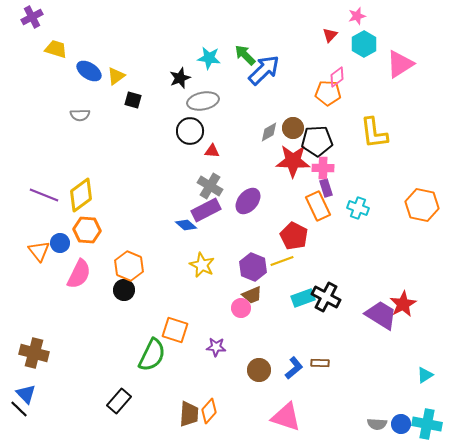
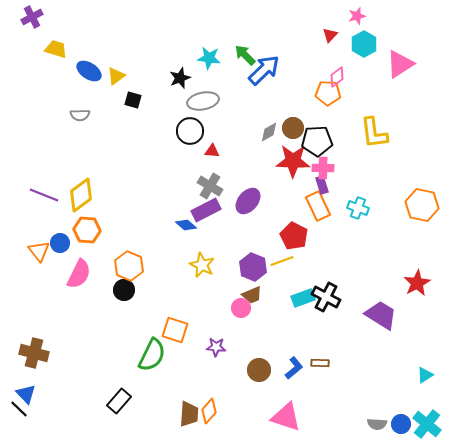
purple rectangle at (326, 188): moved 4 px left, 3 px up
red star at (403, 304): moved 14 px right, 21 px up
cyan cross at (427, 424): rotated 28 degrees clockwise
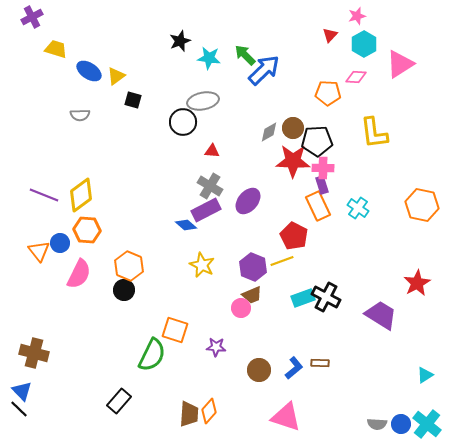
pink diamond at (337, 77): moved 19 px right; rotated 40 degrees clockwise
black star at (180, 78): moved 37 px up
black circle at (190, 131): moved 7 px left, 9 px up
cyan cross at (358, 208): rotated 15 degrees clockwise
blue triangle at (26, 394): moved 4 px left, 3 px up
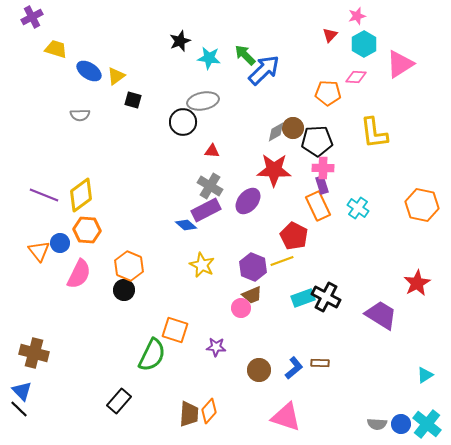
gray diamond at (269, 132): moved 7 px right
red star at (293, 161): moved 19 px left, 9 px down
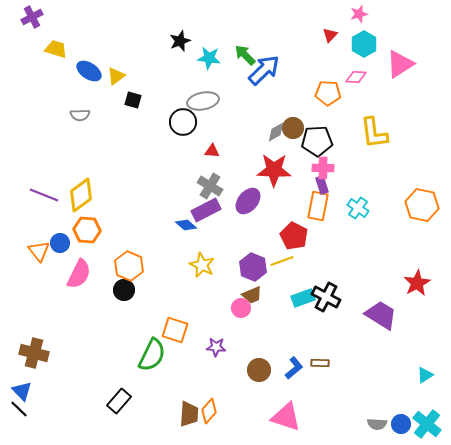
pink star at (357, 16): moved 2 px right, 2 px up
orange rectangle at (318, 206): rotated 36 degrees clockwise
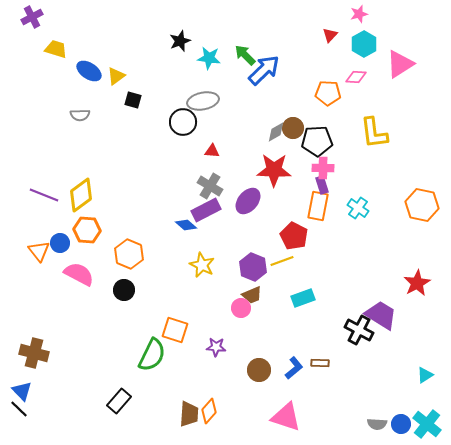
orange hexagon at (129, 266): moved 12 px up
pink semicircle at (79, 274): rotated 88 degrees counterclockwise
black cross at (326, 297): moved 33 px right, 33 px down
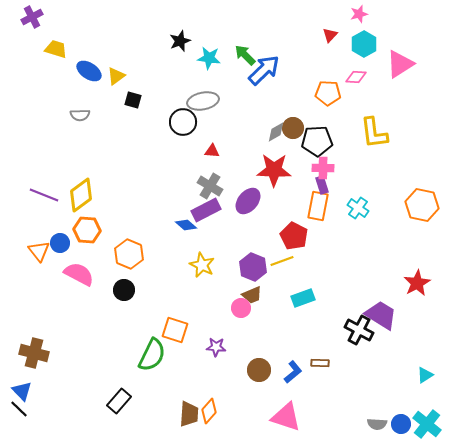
blue L-shape at (294, 368): moved 1 px left, 4 px down
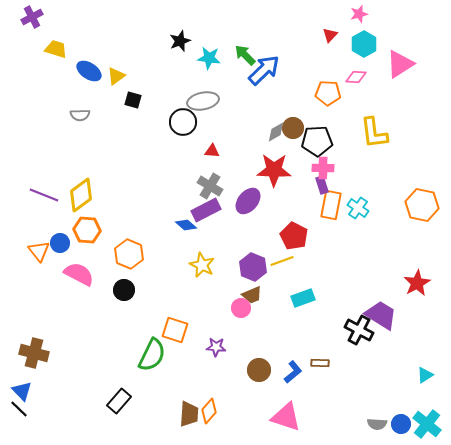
orange rectangle at (318, 206): moved 13 px right, 1 px up
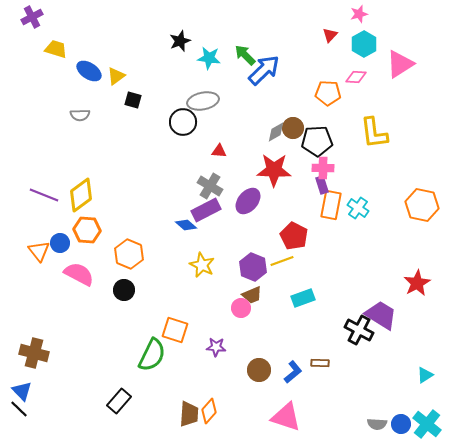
red triangle at (212, 151): moved 7 px right
